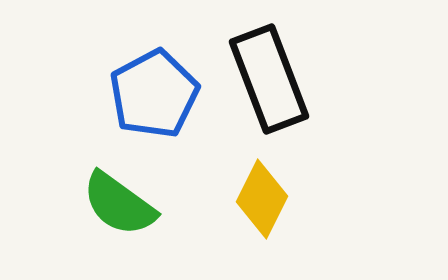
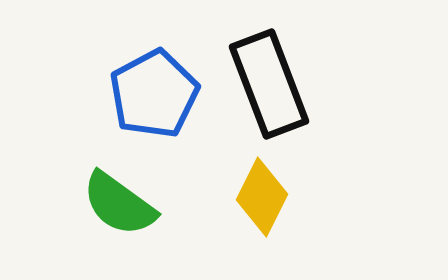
black rectangle: moved 5 px down
yellow diamond: moved 2 px up
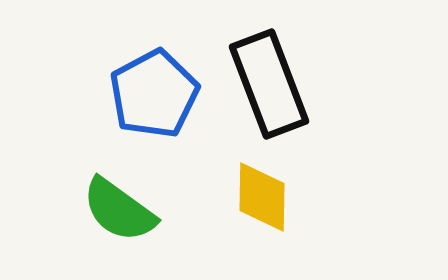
yellow diamond: rotated 26 degrees counterclockwise
green semicircle: moved 6 px down
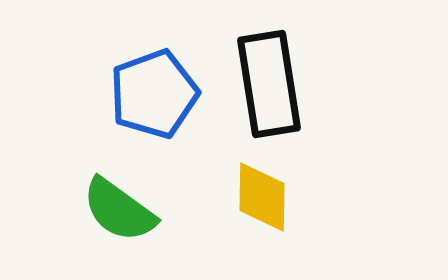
black rectangle: rotated 12 degrees clockwise
blue pentagon: rotated 8 degrees clockwise
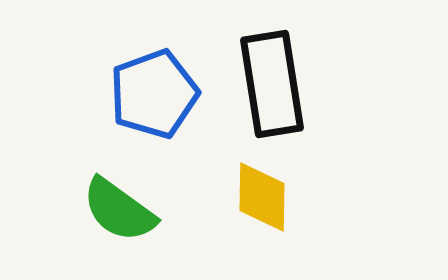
black rectangle: moved 3 px right
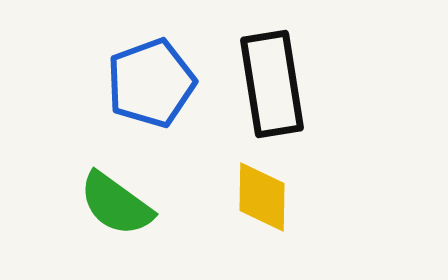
blue pentagon: moved 3 px left, 11 px up
green semicircle: moved 3 px left, 6 px up
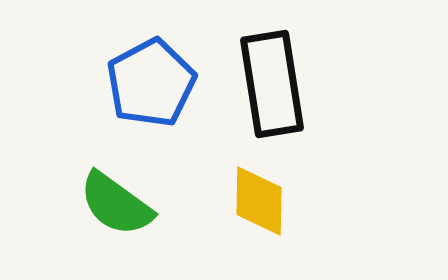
blue pentagon: rotated 8 degrees counterclockwise
yellow diamond: moved 3 px left, 4 px down
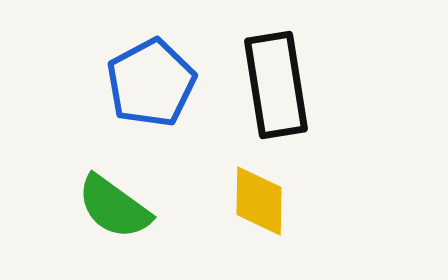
black rectangle: moved 4 px right, 1 px down
green semicircle: moved 2 px left, 3 px down
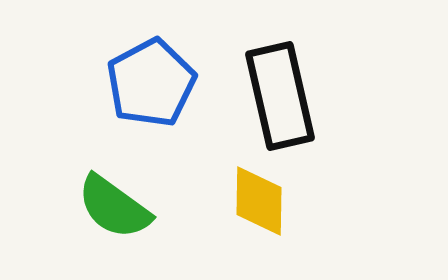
black rectangle: moved 4 px right, 11 px down; rotated 4 degrees counterclockwise
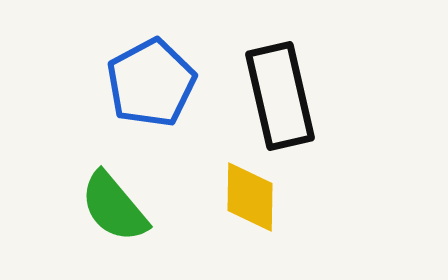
yellow diamond: moved 9 px left, 4 px up
green semicircle: rotated 14 degrees clockwise
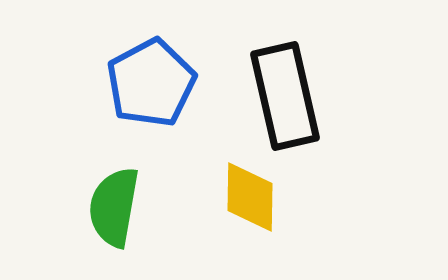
black rectangle: moved 5 px right
green semicircle: rotated 50 degrees clockwise
